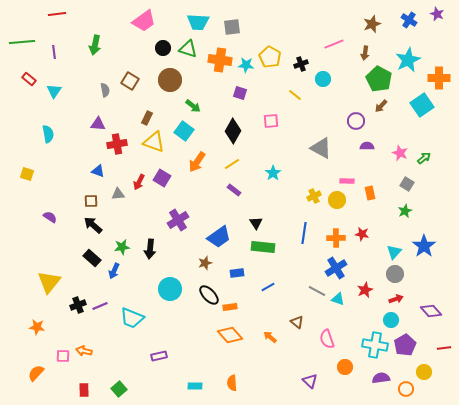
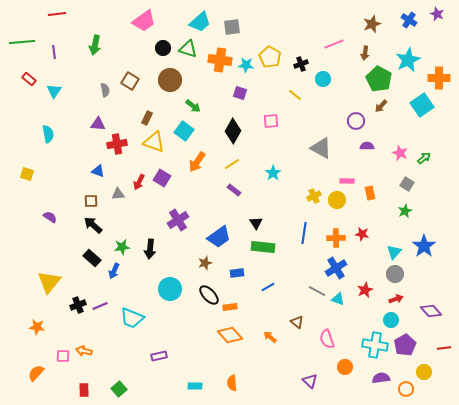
cyan trapezoid at (198, 22): moved 2 px right; rotated 45 degrees counterclockwise
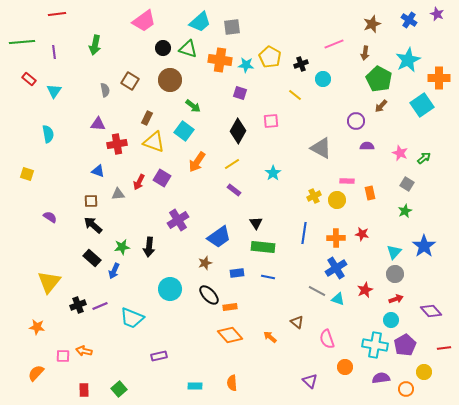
black diamond at (233, 131): moved 5 px right
black arrow at (150, 249): moved 1 px left, 2 px up
blue line at (268, 287): moved 10 px up; rotated 40 degrees clockwise
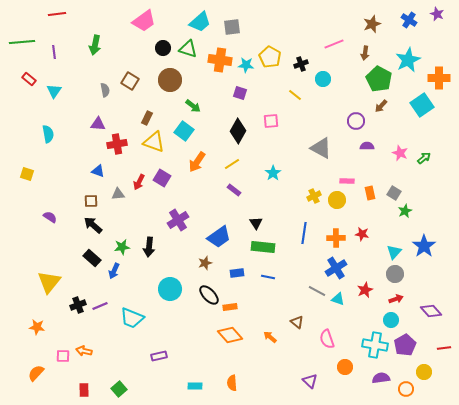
gray square at (407, 184): moved 13 px left, 9 px down
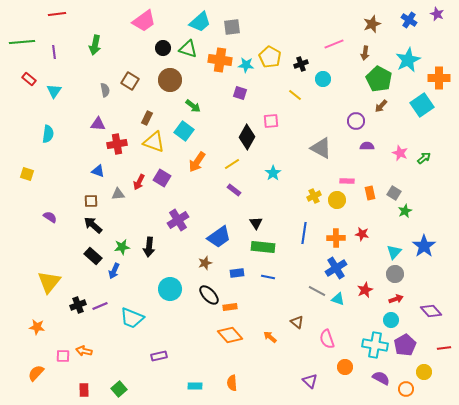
black diamond at (238, 131): moved 9 px right, 6 px down
cyan semicircle at (48, 134): rotated 18 degrees clockwise
black rectangle at (92, 258): moved 1 px right, 2 px up
purple semicircle at (381, 378): rotated 36 degrees clockwise
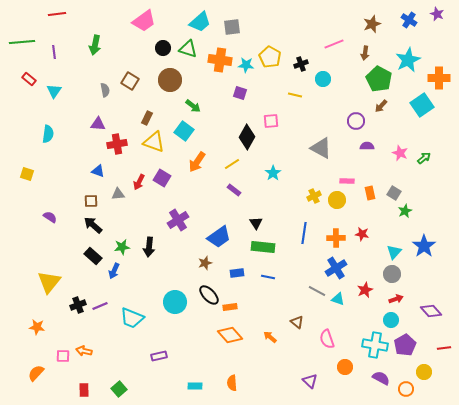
yellow line at (295, 95): rotated 24 degrees counterclockwise
gray circle at (395, 274): moved 3 px left
cyan circle at (170, 289): moved 5 px right, 13 px down
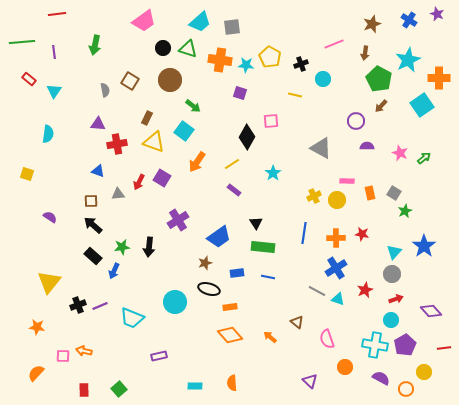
black ellipse at (209, 295): moved 6 px up; rotated 30 degrees counterclockwise
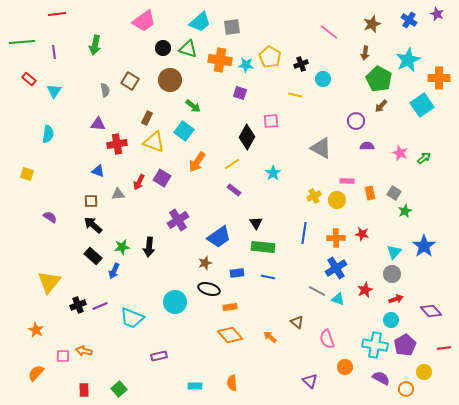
pink line at (334, 44): moved 5 px left, 12 px up; rotated 60 degrees clockwise
orange star at (37, 327): moved 1 px left, 3 px down; rotated 21 degrees clockwise
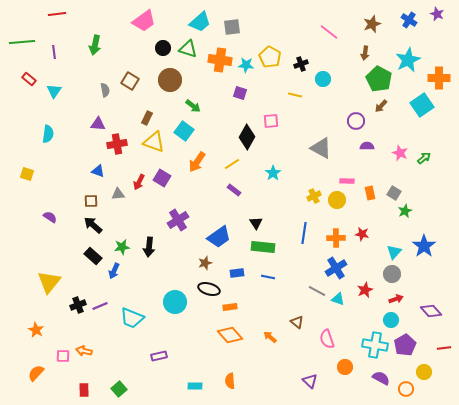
orange semicircle at (232, 383): moved 2 px left, 2 px up
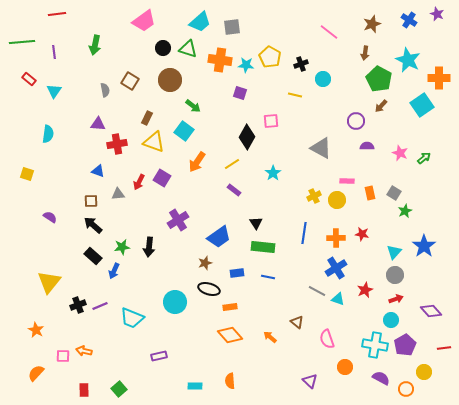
cyan star at (408, 60): rotated 20 degrees counterclockwise
gray circle at (392, 274): moved 3 px right, 1 px down
